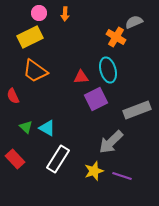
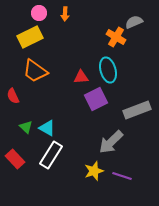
white rectangle: moved 7 px left, 4 px up
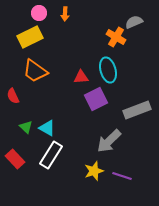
gray arrow: moved 2 px left, 1 px up
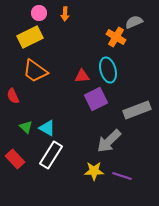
red triangle: moved 1 px right, 1 px up
yellow star: rotated 18 degrees clockwise
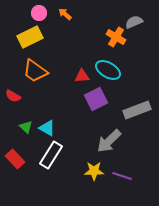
orange arrow: rotated 128 degrees clockwise
cyan ellipse: rotated 45 degrees counterclockwise
red semicircle: rotated 35 degrees counterclockwise
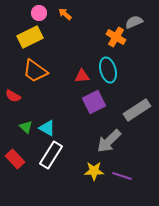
cyan ellipse: rotated 45 degrees clockwise
purple square: moved 2 px left, 3 px down
gray rectangle: rotated 12 degrees counterclockwise
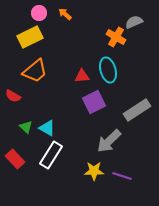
orange trapezoid: rotated 76 degrees counterclockwise
